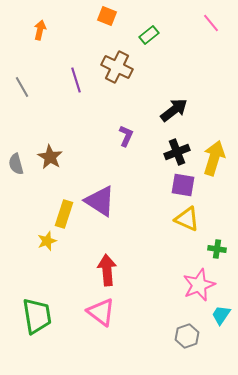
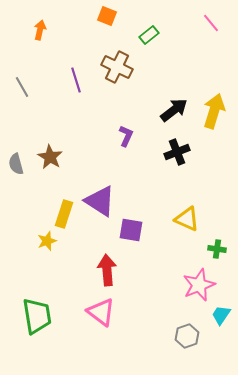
yellow arrow: moved 47 px up
purple square: moved 52 px left, 45 px down
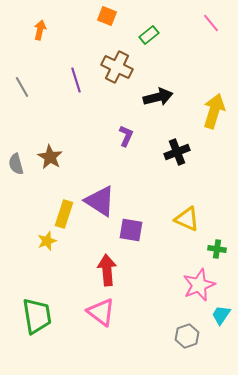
black arrow: moved 16 px left, 13 px up; rotated 24 degrees clockwise
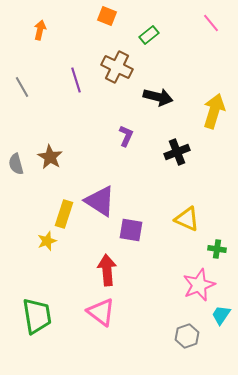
black arrow: rotated 28 degrees clockwise
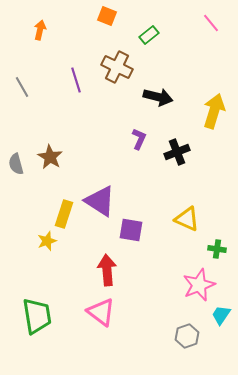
purple L-shape: moved 13 px right, 3 px down
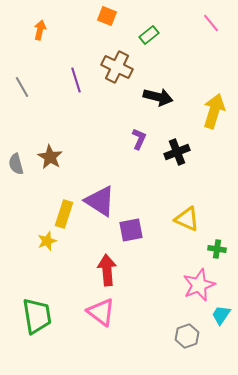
purple square: rotated 20 degrees counterclockwise
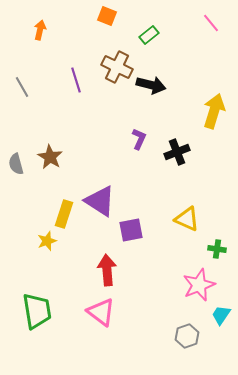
black arrow: moved 7 px left, 12 px up
green trapezoid: moved 5 px up
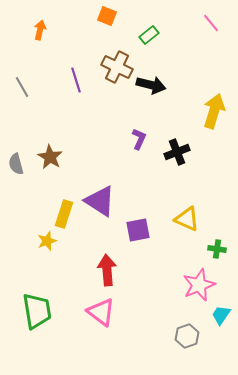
purple square: moved 7 px right
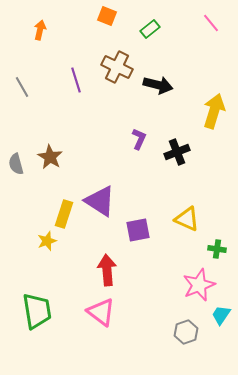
green rectangle: moved 1 px right, 6 px up
black arrow: moved 7 px right
gray hexagon: moved 1 px left, 4 px up
